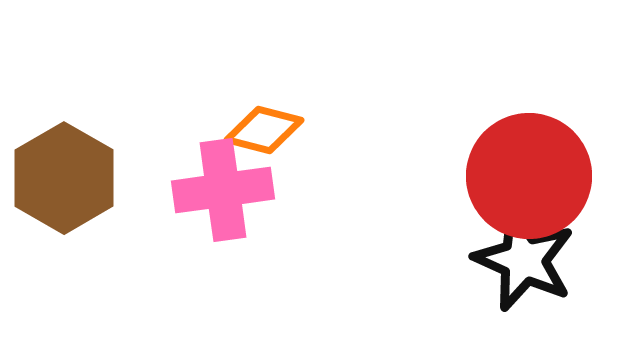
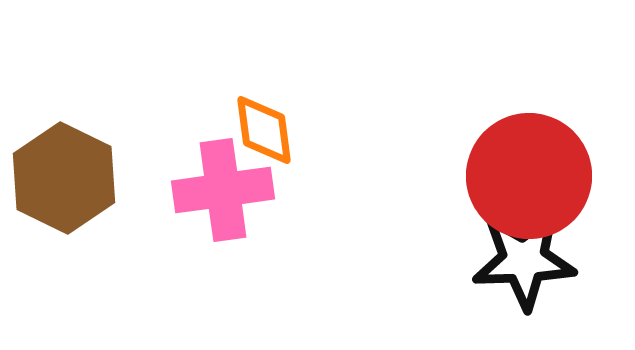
orange diamond: rotated 68 degrees clockwise
brown hexagon: rotated 4 degrees counterclockwise
black star: rotated 26 degrees counterclockwise
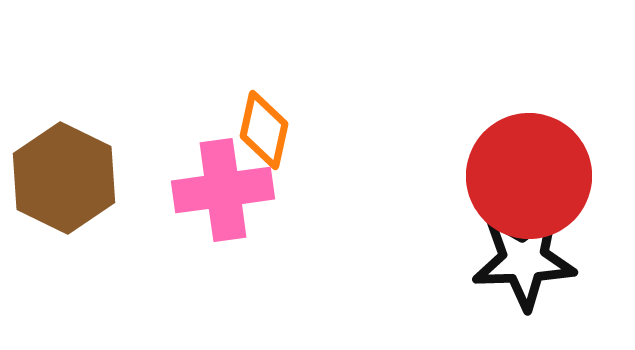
orange diamond: rotated 20 degrees clockwise
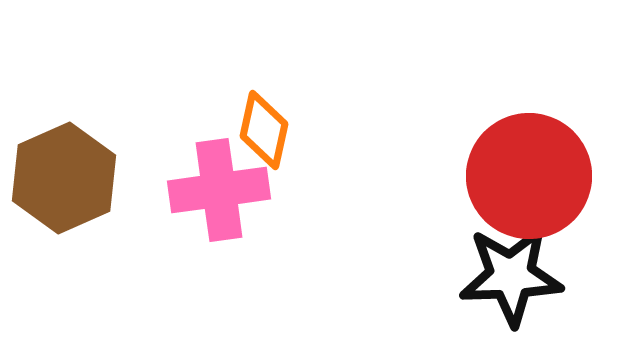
brown hexagon: rotated 10 degrees clockwise
pink cross: moved 4 px left
black star: moved 13 px left, 16 px down
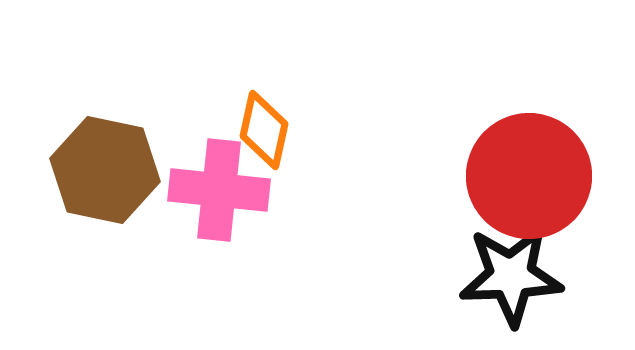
brown hexagon: moved 41 px right, 8 px up; rotated 24 degrees counterclockwise
pink cross: rotated 14 degrees clockwise
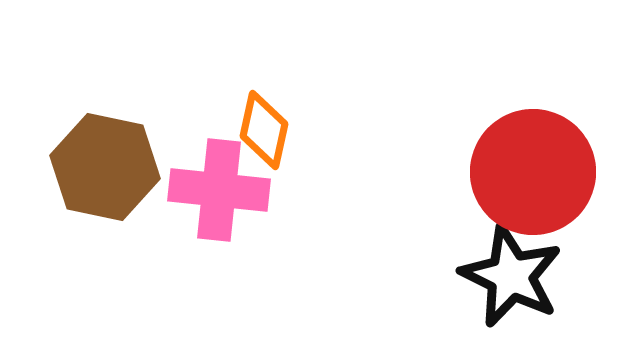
brown hexagon: moved 3 px up
red circle: moved 4 px right, 4 px up
black star: rotated 28 degrees clockwise
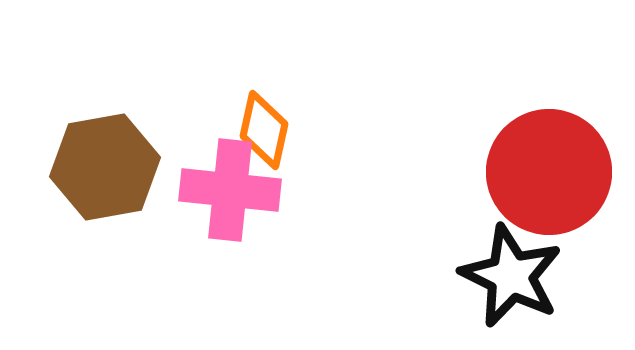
brown hexagon: rotated 22 degrees counterclockwise
red circle: moved 16 px right
pink cross: moved 11 px right
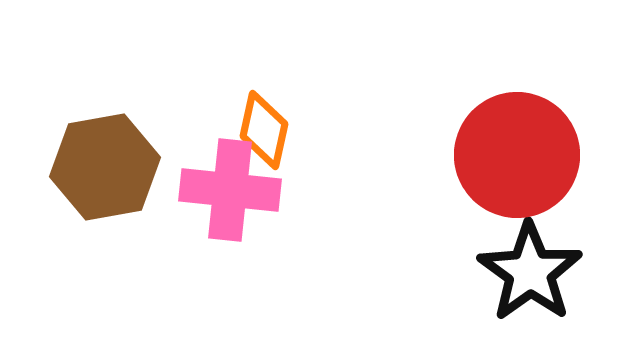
red circle: moved 32 px left, 17 px up
black star: moved 19 px right, 4 px up; rotated 10 degrees clockwise
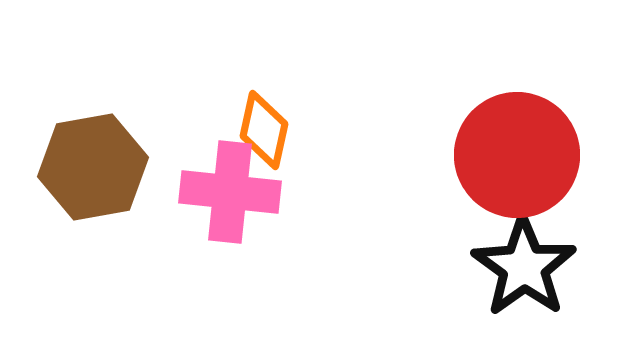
brown hexagon: moved 12 px left
pink cross: moved 2 px down
black star: moved 6 px left, 5 px up
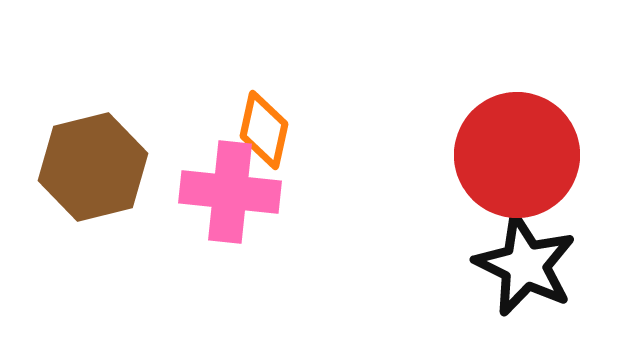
brown hexagon: rotated 4 degrees counterclockwise
black star: moved 1 px right, 2 px up; rotated 10 degrees counterclockwise
